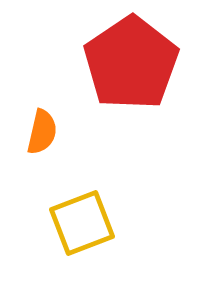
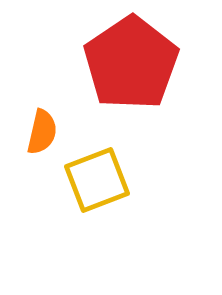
yellow square: moved 15 px right, 43 px up
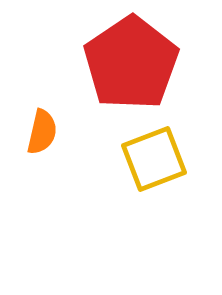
yellow square: moved 57 px right, 21 px up
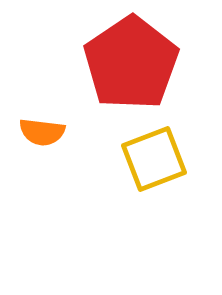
orange semicircle: rotated 84 degrees clockwise
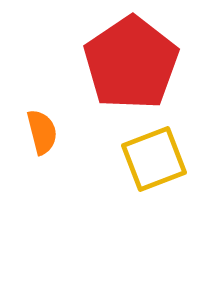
orange semicircle: rotated 111 degrees counterclockwise
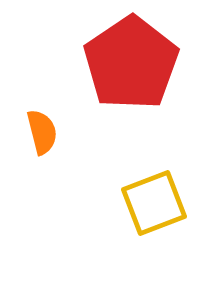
yellow square: moved 44 px down
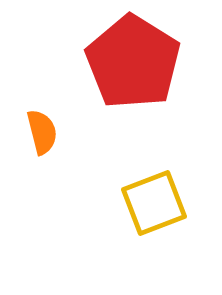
red pentagon: moved 2 px right, 1 px up; rotated 6 degrees counterclockwise
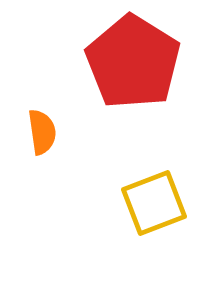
orange semicircle: rotated 6 degrees clockwise
